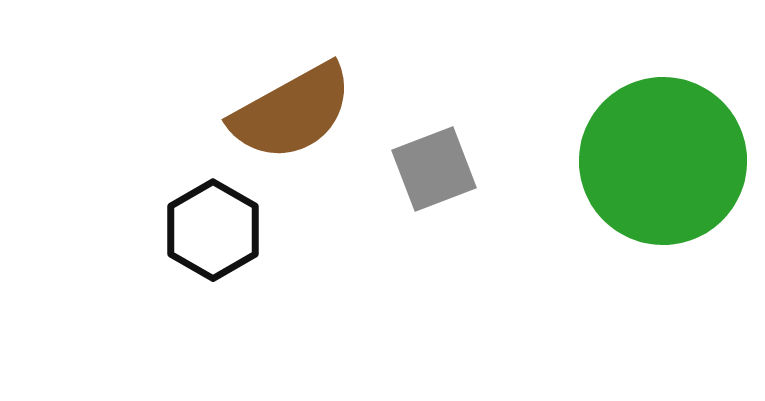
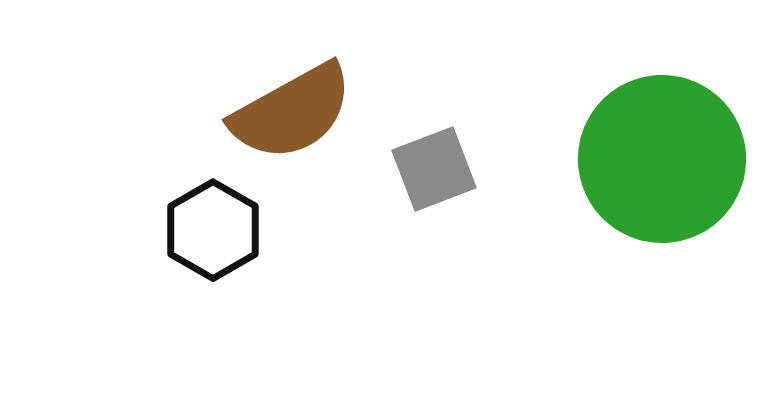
green circle: moved 1 px left, 2 px up
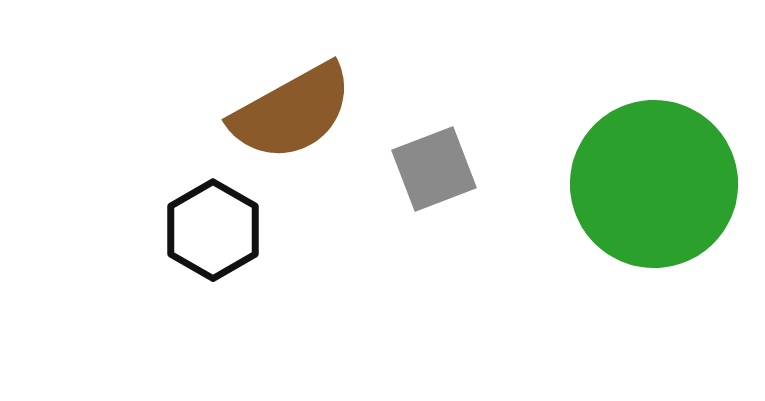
green circle: moved 8 px left, 25 px down
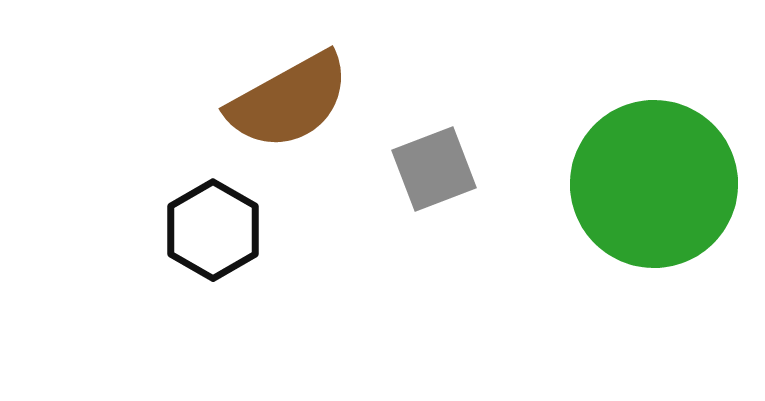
brown semicircle: moved 3 px left, 11 px up
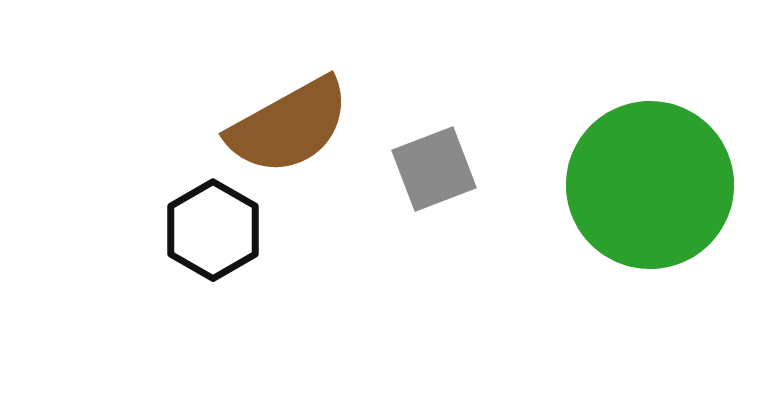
brown semicircle: moved 25 px down
green circle: moved 4 px left, 1 px down
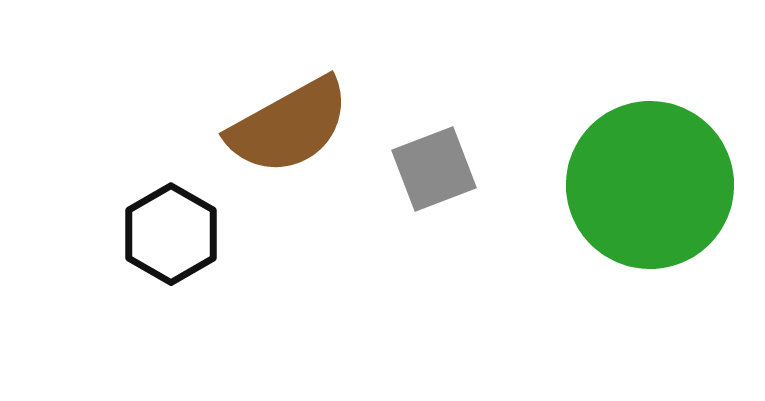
black hexagon: moved 42 px left, 4 px down
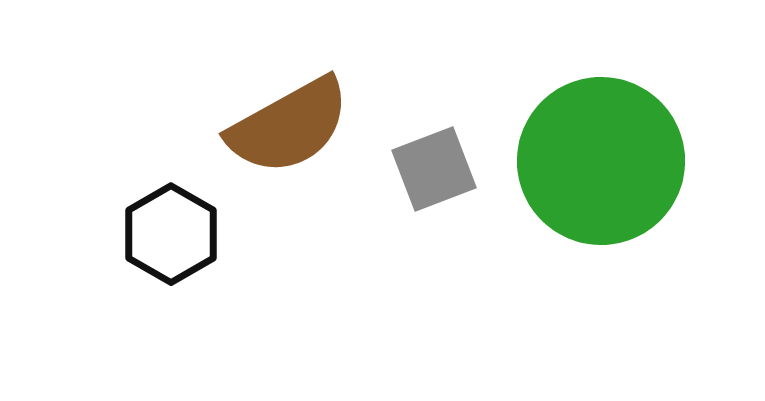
green circle: moved 49 px left, 24 px up
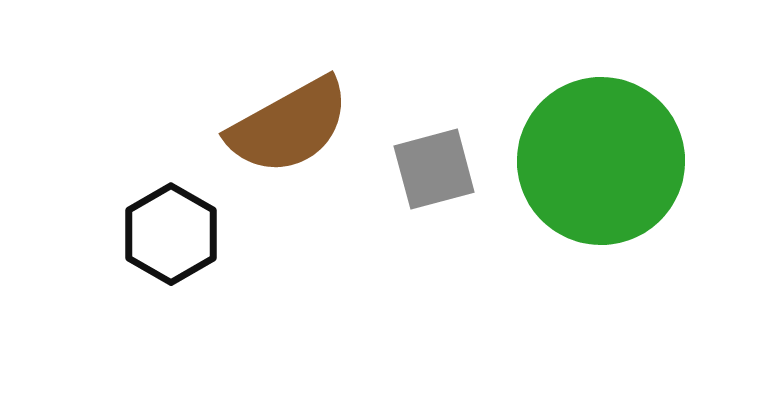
gray square: rotated 6 degrees clockwise
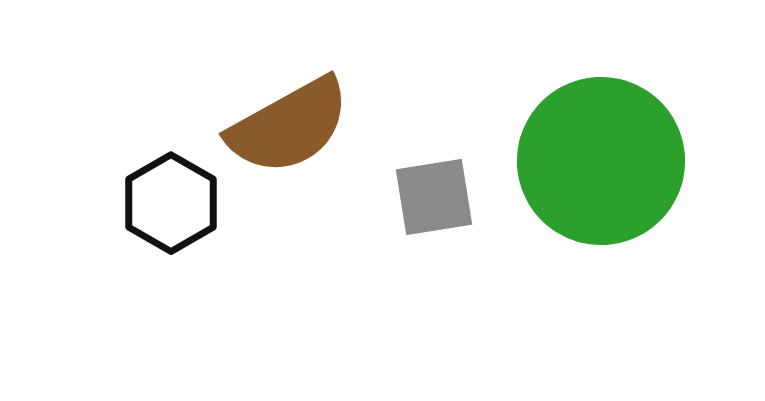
gray square: moved 28 px down; rotated 6 degrees clockwise
black hexagon: moved 31 px up
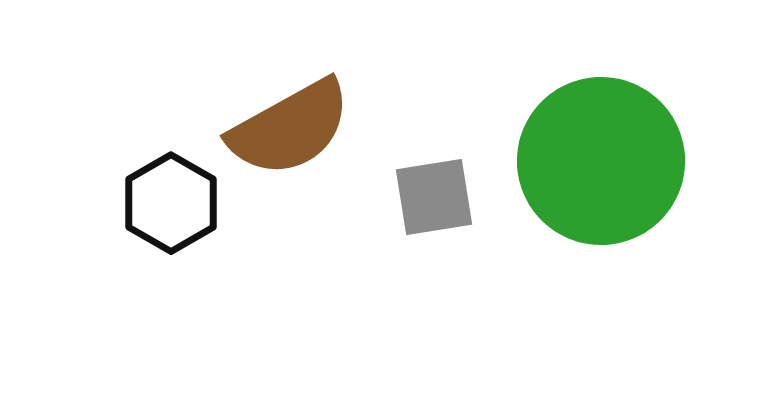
brown semicircle: moved 1 px right, 2 px down
